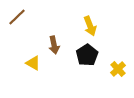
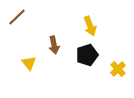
black pentagon: rotated 15 degrees clockwise
yellow triangle: moved 4 px left; rotated 21 degrees clockwise
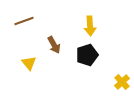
brown line: moved 7 px right, 4 px down; rotated 24 degrees clockwise
yellow arrow: rotated 18 degrees clockwise
brown arrow: rotated 18 degrees counterclockwise
yellow cross: moved 4 px right, 13 px down
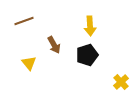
yellow cross: moved 1 px left
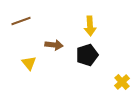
brown line: moved 3 px left
brown arrow: rotated 54 degrees counterclockwise
yellow cross: moved 1 px right
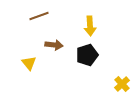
brown line: moved 18 px right, 5 px up
yellow cross: moved 2 px down
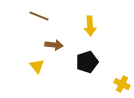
brown line: rotated 42 degrees clockwise
black pentagon: moved 7 px down
yellow triangle: moved 8 px right, 3 px down
yellow cross: rotated 21 degrees counterclockwise
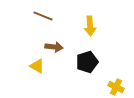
brown line: moved 4 px right
brown arrow: moved 2 px down
yellow triangle: rotated 21 degrees counterclockwise
yellow cross: moved 6 px left, 3 px down
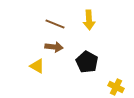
brown line: moved 12 px right, 8 px down
yellow arrow: moved 1 px left, 6 px up
black pentagon: rotated 25 degrees counterclockwise
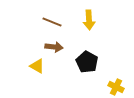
brown line: moved 3 px left, 2 px up
